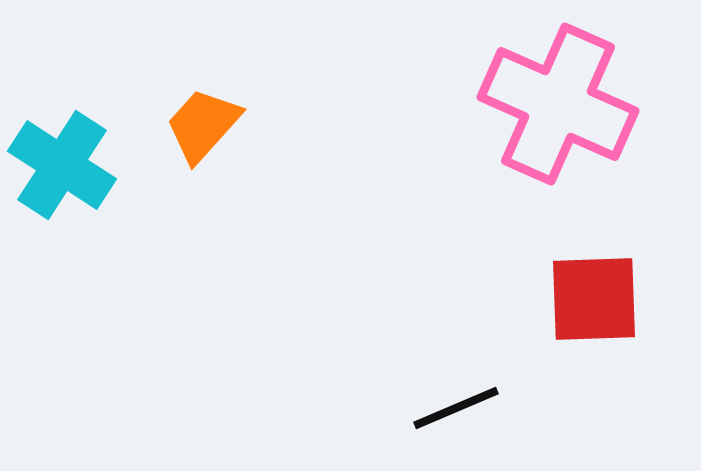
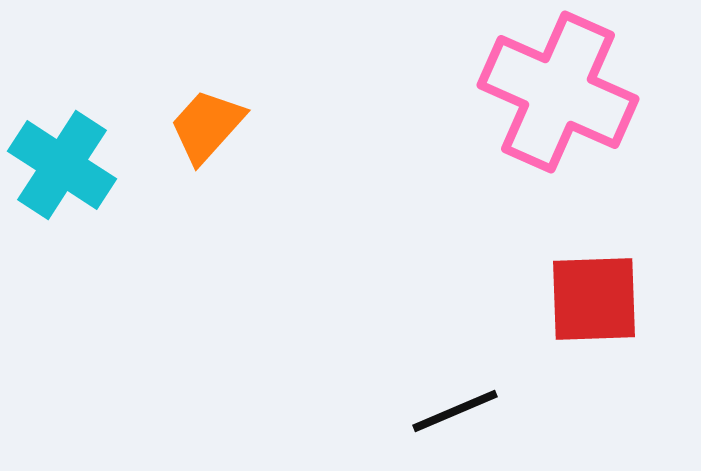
pink cross: moved 12 px up
orange trapezoid: moved 4 px right, 1 px down
black line: moved 1 px left, 3 px down
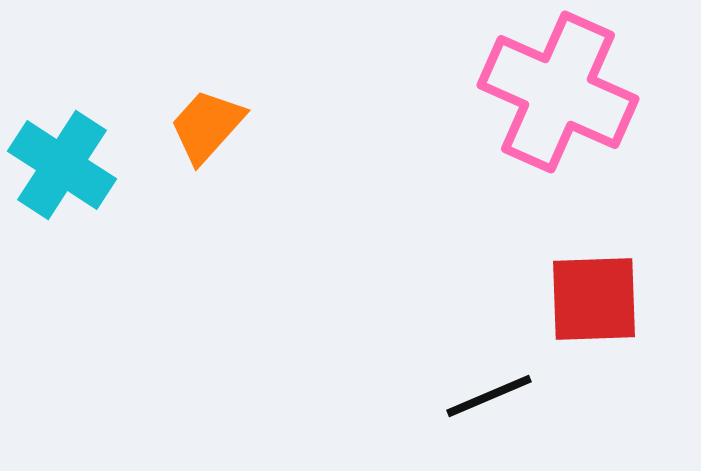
black line: moved 34 px right, 15 px up
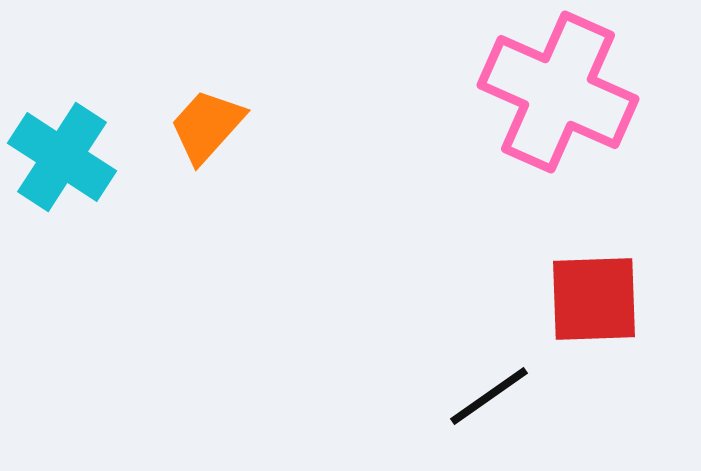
cyan cross: moved 8 px up
black line: rotated 12 degrees counterclockwise
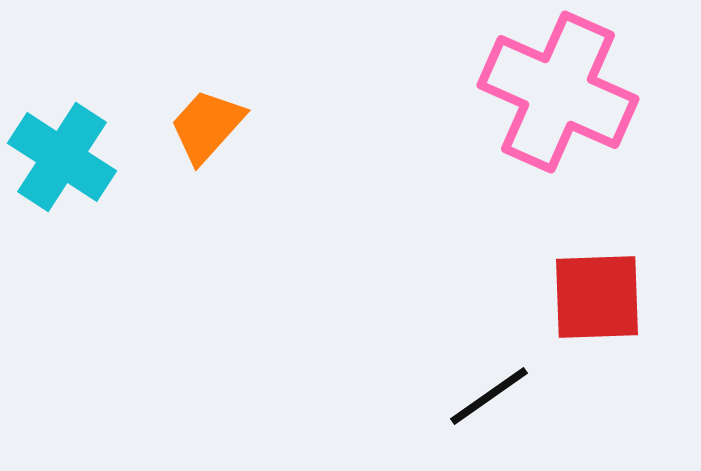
red square: moved 3 px right, 2 px up
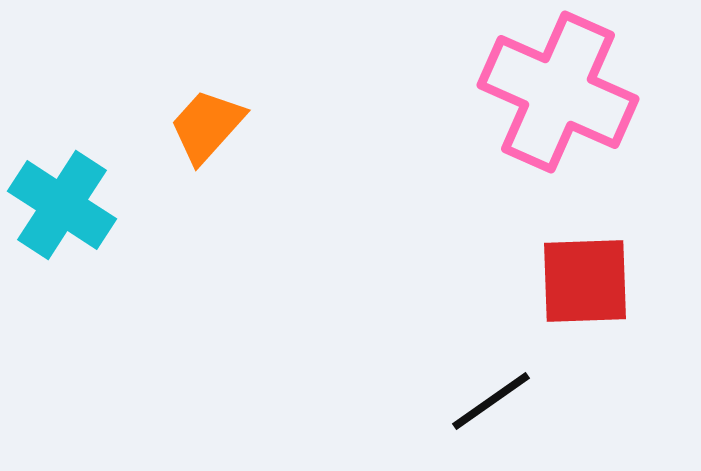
cyan cross: moved 48 px down
red square: moved 12 px left, 16 px up
black line: moved 2 px right, 5 px down
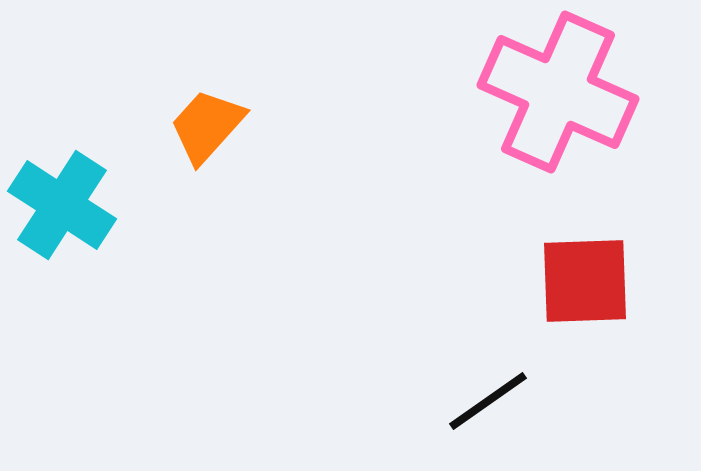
black line: moved 3 px left
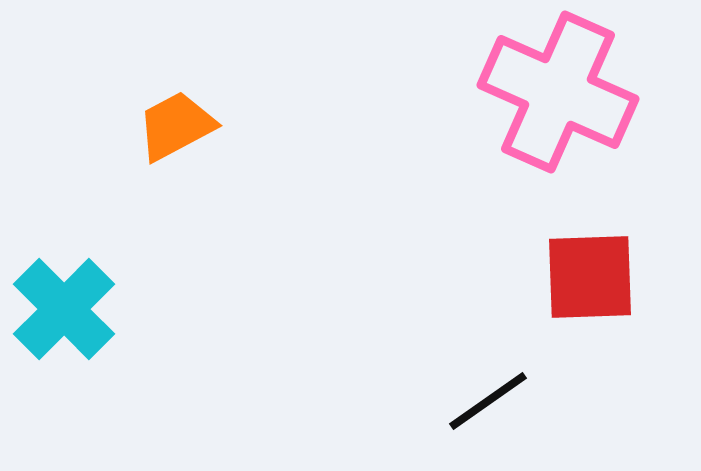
orange trapezoid: moved 31 px left; rotated 20 degrees clockwise
cyan cross: moved 2 px right, 104 px down; rotated 12 degrees clockwise
red square: moved 5 px right, 4 px up
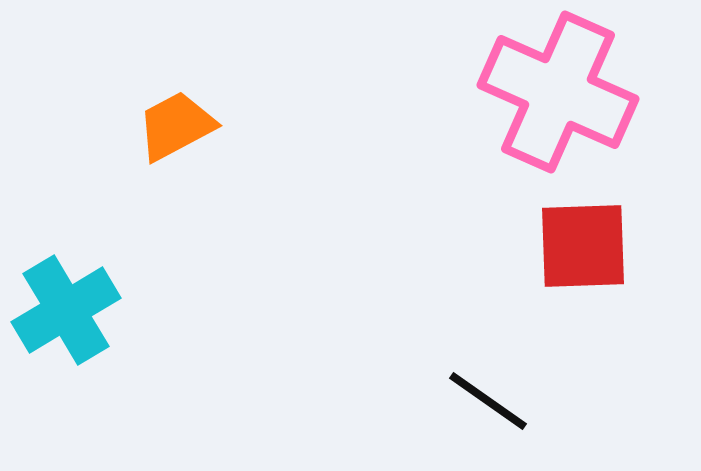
red square: moved 7 px left, 31 px up
cyan cross: moved 2 px right, 1 px down; rotated 14 degrees clockwise
black line: rotated 70 degrees clockwise
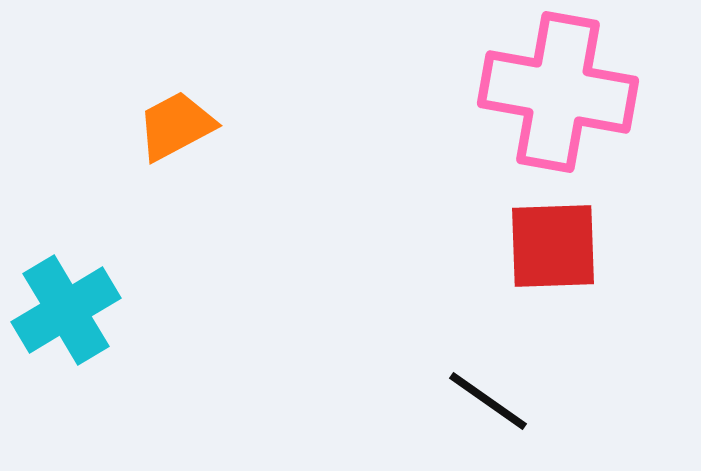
pink cross: rotated 14 degrees counterclockwise
red square: moved 30 px left
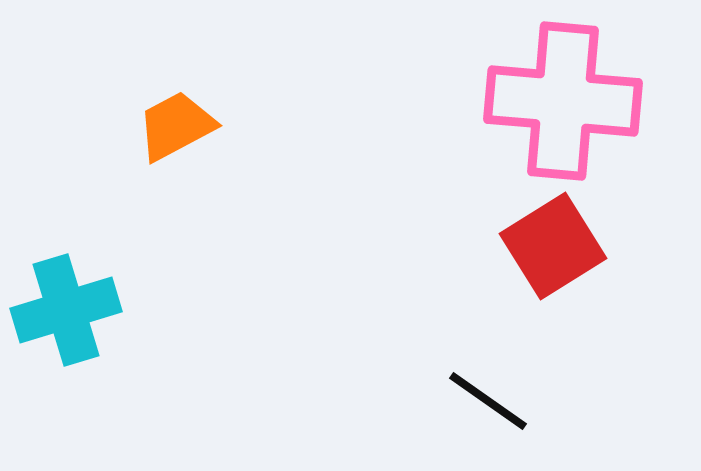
pink cross: moved 5 px right, 9 px down; rotated 5 degrees counterclockwise
red square: rotated 30 degrees counterclockwise
cyan cross: rotated 14 degrees clockwise
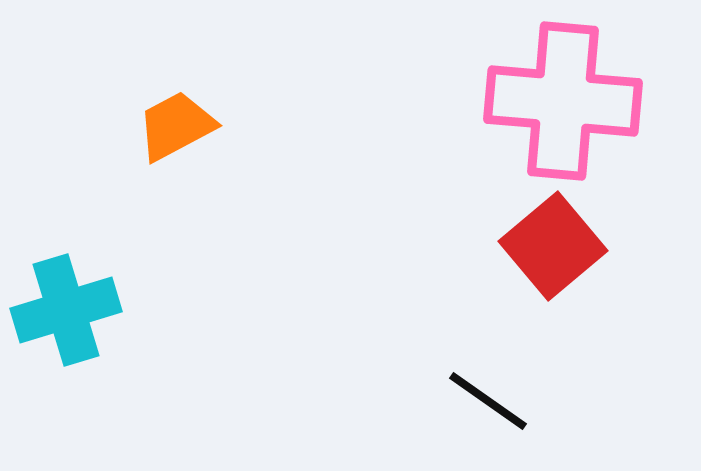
red square: rotated 8 degrees counterclockwise
